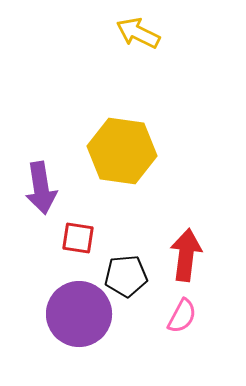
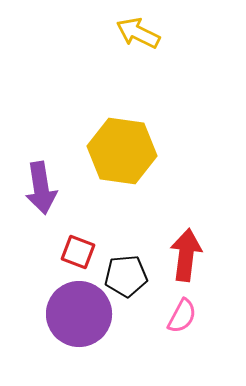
red square: moved 14 px down; rotated 12 degrees clockwise
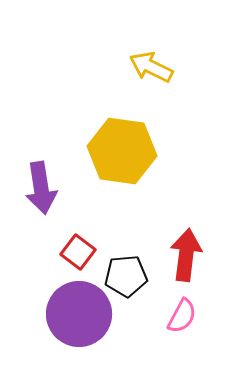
yellow arrow: moved 13 px right, 34 px down
red square: rotated 16 degrees clockwise
